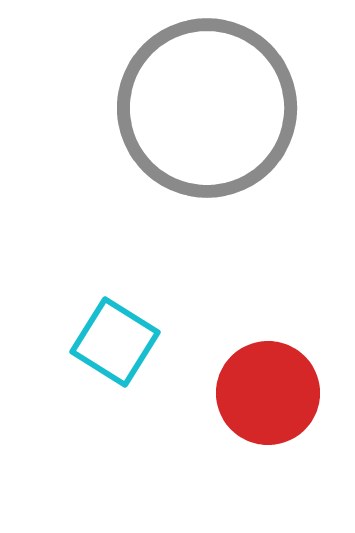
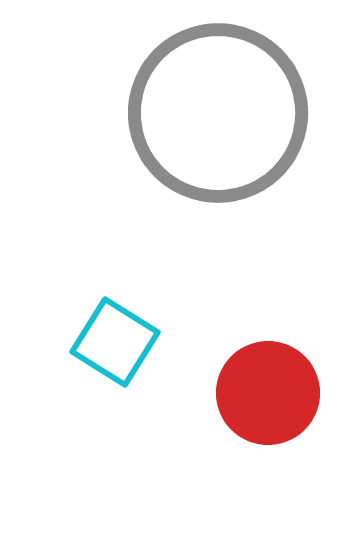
gray circle: moved 11 px right, 5 px down
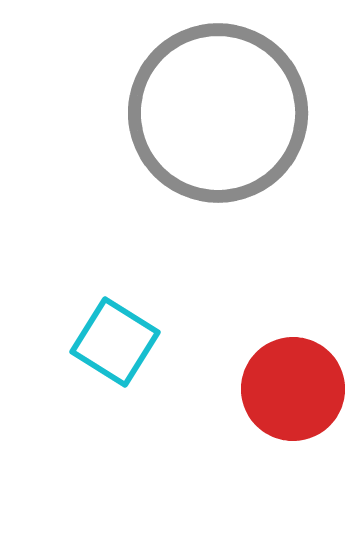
red circle: moved 25 px right, 4 px up
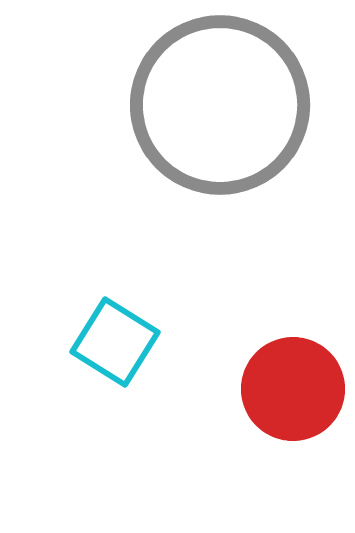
gray circle: moved 2 px right, 8 px up
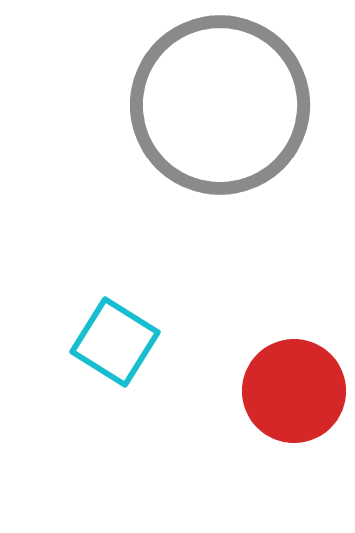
red circle: moved 1 px right, 2 px down
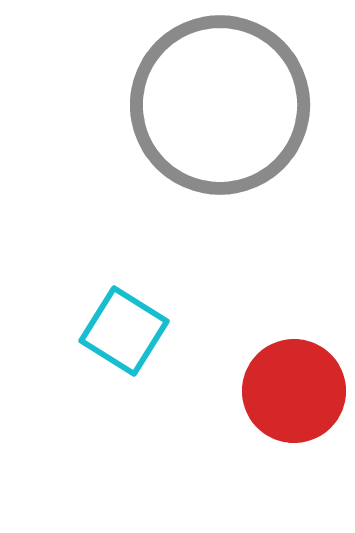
cyan square: moved 9 px right, 11 px up
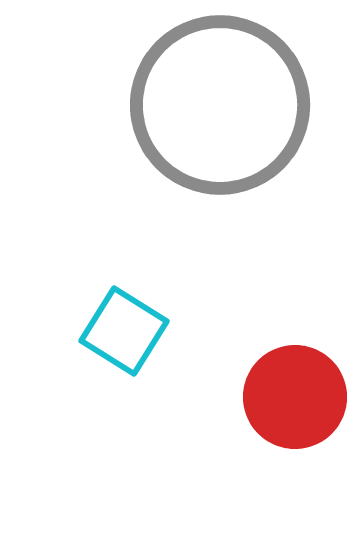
red circle: moved 1 px right, 6 px down
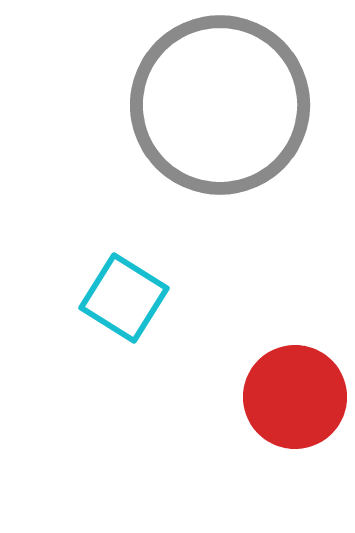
cyan square: moved 33 px up
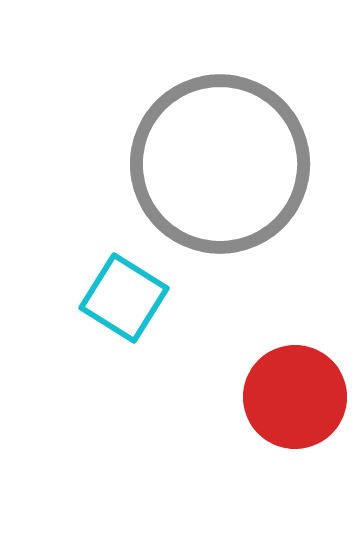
gray circle: moved 59 px down
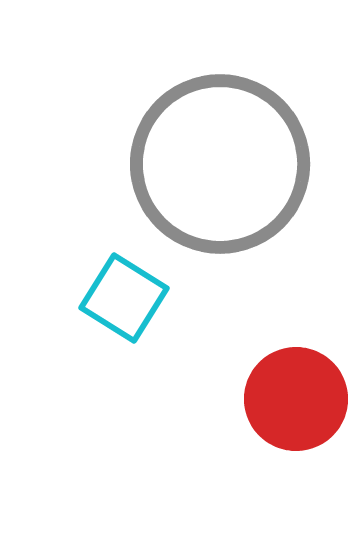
red circle: moved 1 px right, 2 px down
